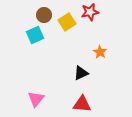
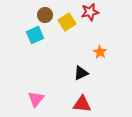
brown circle: moved 1 px right
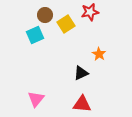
yellow square: moved 1 px left, 2 px down
orange star: moved 1 px left, 2 px down
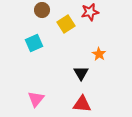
brown circle: moved 3 px left, 5 px up
cyan square: moved 1 px left, 8 px down
black triangle: rotated 35 degrees counterclockwise
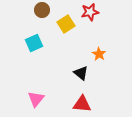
black triangle: rotated 21 degrees counterclockwise
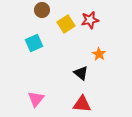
red star: moved 8 px down
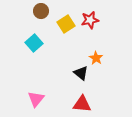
brown circle: moved 1 px left, 1 px down
cyan square: rotated 18 degrees counterclockwise
orange star: moved 3 px left, 4 px down
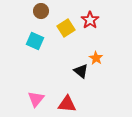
red star: rotated 24 degrees counterclockwise
yellow square: moved 4 px down
cyan square: moved 1 px right, 2 px up; rotated 24 degrees counterclockwise
black triangle: moved 2 px up
red triangle: moved 15 px left
